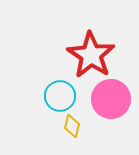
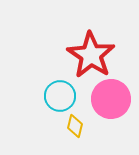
yellow diamond: moved 3 px right
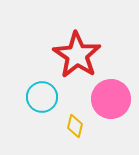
red star: moved 14 px left
cyan circle: moved 18 px left, 1 px down
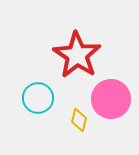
cyan circle: moved 4 px left, 1 px down
yellow diamond: moved 4 px right, 6 px up
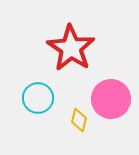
red star: moved 6 px left, 7 px up
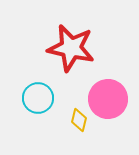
red star: rotated 21 degrees counterclockwise
pink circle: moved 3 px left
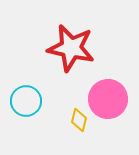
cyan circle: moved 12 px left, 3 px down
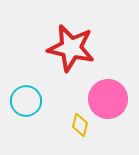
yellow diamond: moved 1 px right, 5 px down
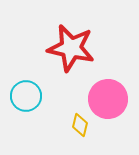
cyan circle: moved 5 px up
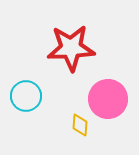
red star: rotated 15 degrees counterclockwise
yellow diamond: rotated 10 degrees counterclockwise
